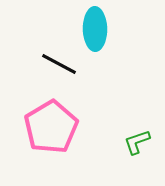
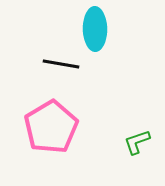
black line: moved 2 px right; rotated 18 degrees counterclockwise
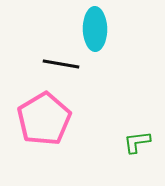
pink pentagon: moved 7 px left, 8 px up
green L-shape: rotated 12 degrees clockwise
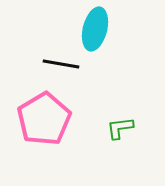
cyan ellipse: rotated 15 degrees clockwise
green L-shape: moved 17 px left, 14 px up
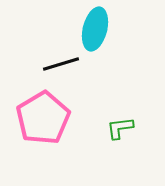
black line: rotated 27 degrees counterclockwise
pink pentagon: moved 1 px left, 1 px up
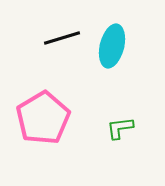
cyan ellipse: moved 17 px right, 17 px down
black line: moved 1 px right, 26 px up
